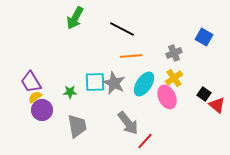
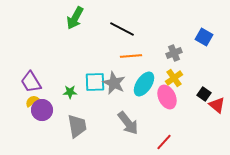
yellow semicircle: moved 3 px left, 4 px down
red line: moved 19 px right, 1 px down
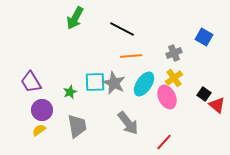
green star: rotated 24 degrees counterclockwise
yellow semicircle: moved 7 px right, 29 px down
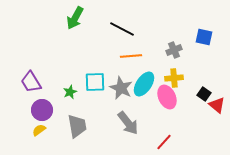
blue square: rotated 18 degrees counterclockwise
gray cross: moved 3 px up
yellow cross: rotated 30 degrees clockwise
gray star: moved 7 px right, 5 px down
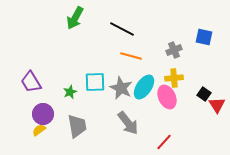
orange line: rotated 20 degrees clockwise
cyan ellipse: moved 3 px down
red triangle: rotated 18 degrees clockwise
purple circle: moved 1 px right, 4 px down
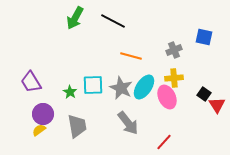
black line: moved 9 px left, 8 px up
cyan square: moved 2 px left, 3 px down
green star: rotated 16 degrees counterclockwise
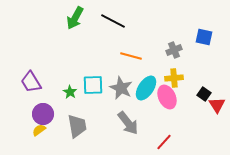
cyan ellipse: moved 2 px right, 1 px down
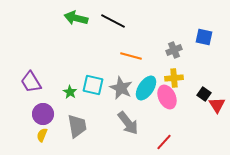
green arrow: moved 1 px right; rotated 75 degrees clockwise
cyan square: rotated 15 degrees clockwise
yellow semicircle: moved 3 px right, 5 px down; rotated 32 degrees counterclockwise
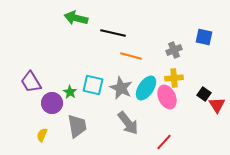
black line: moved 12 px down; rotated 15 degrees counterclockwise
purple circle: moved 9 px right, 11 px up
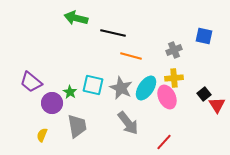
blue square: moved 1 px up
purple trapezoid: rotated 20 degrees counterclockwise
black square: rotated 16 degrees clockwise
